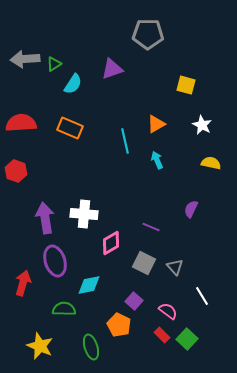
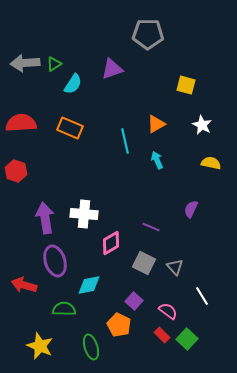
gray arrow: moved 4 px down
red arrow: moved 1 px right, 2 px down; rotated 90 degrees counterclockwise
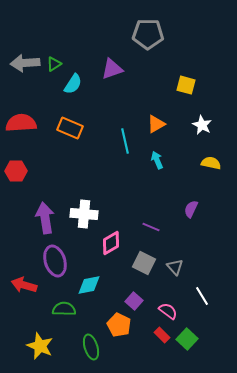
red hexagon: rotated 20 degrees counterclockwise
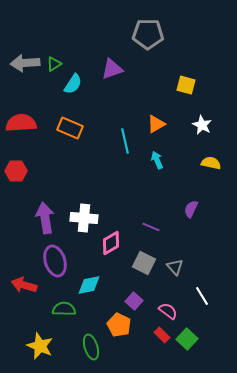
white cross: moved 4 px down
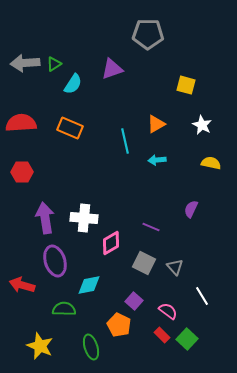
cyan arrow: rotated 72 degrees counterclockwise
red hexagon: moved 6 px right, 1 px down
red arrow: moved 2 px left
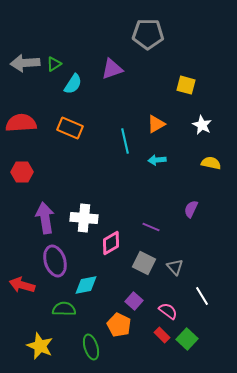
cyan diamond: moved 3 px left
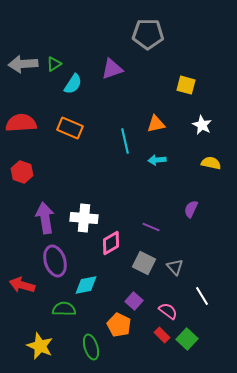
gray arrow: moved 2 px left, 1 px down
orange triangle: rotated 18 degrees clockwise
red hexagon: rotated 20 degrees clockwise
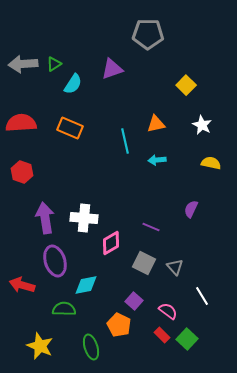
yellow square: rotated 30 degrees clockwise
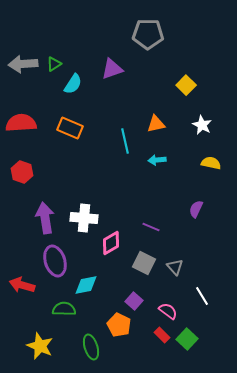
purple semicircle: moved 5 px right
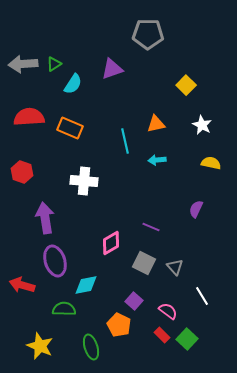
red semicircle: moved 8 px right, 6 px up
white cross: moved 37 px up
